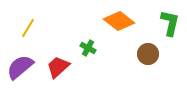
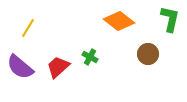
green L-shape: moved 4 px up
green cross: moved 2 px right, 9 px down
purple semicircle: rotated 100 degrees counterclockwise
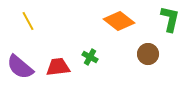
yellow line: moved 7 px up; rotated 60 degrees counterclockwise
red trapezoid: rotated 35 degrees clockwise
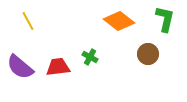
green L-shape: moved 5 px left
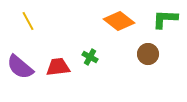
green L-shape: rotated 100 degrees counterclockwise
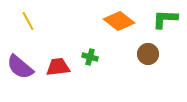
green cross: rotated 14 degrees counterclockwise
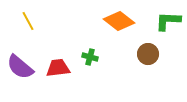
green L-shape: moved 3 px right, 2 px down
red trapezoid: moved 1 px down
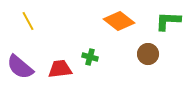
red trapezoid: moved 2 px right, 1 px down
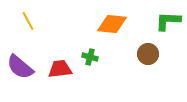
orange diamond: moved 7 px left, 3 px down; rotated 32 degrees counterclockwise
